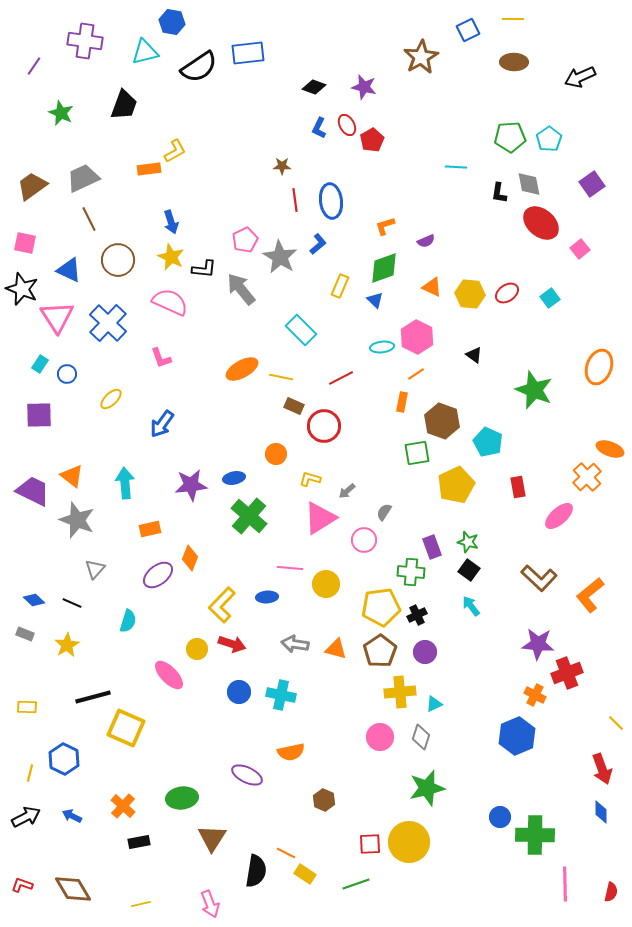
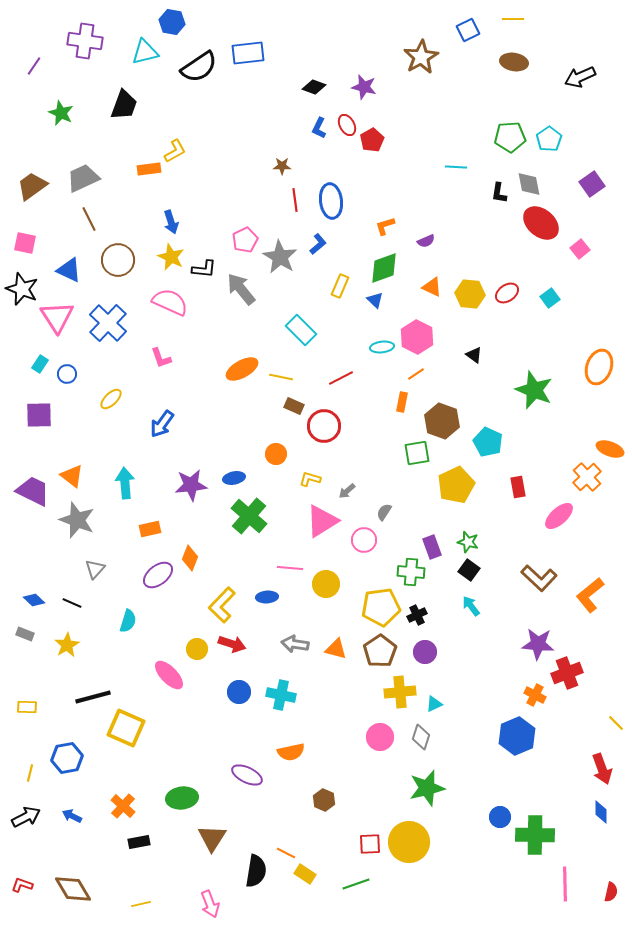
brown ellipse at (514, 62): rotated 8 degrees clockwise
pink triangle at (320, 518): moved 2 px right, 3 px down
blue hexagon at (64, 759): moved 3 px right, 1 px up; rotated 24 degrees clockwise
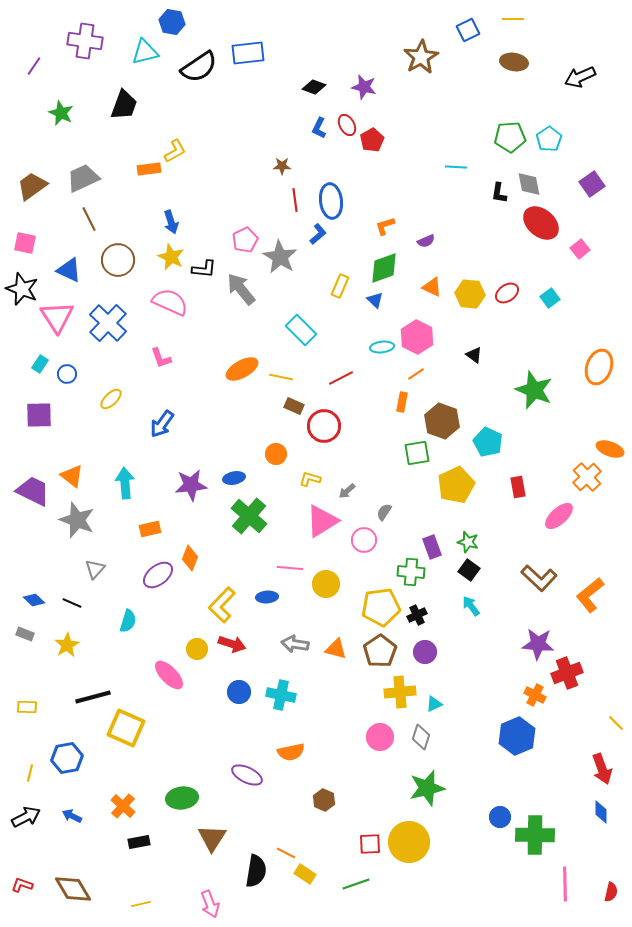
blue L-shape at (318, 244): moved 10 px up
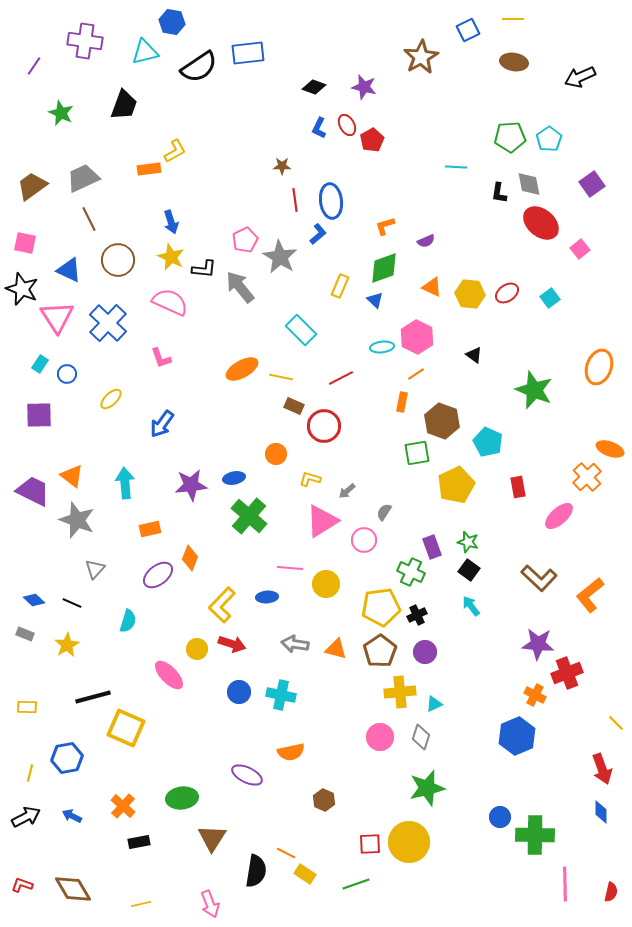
gray arrow at (241, 289): moved 1 px left, 2 px up
green cross at (411, 572): rotated 20 degrees clockwise
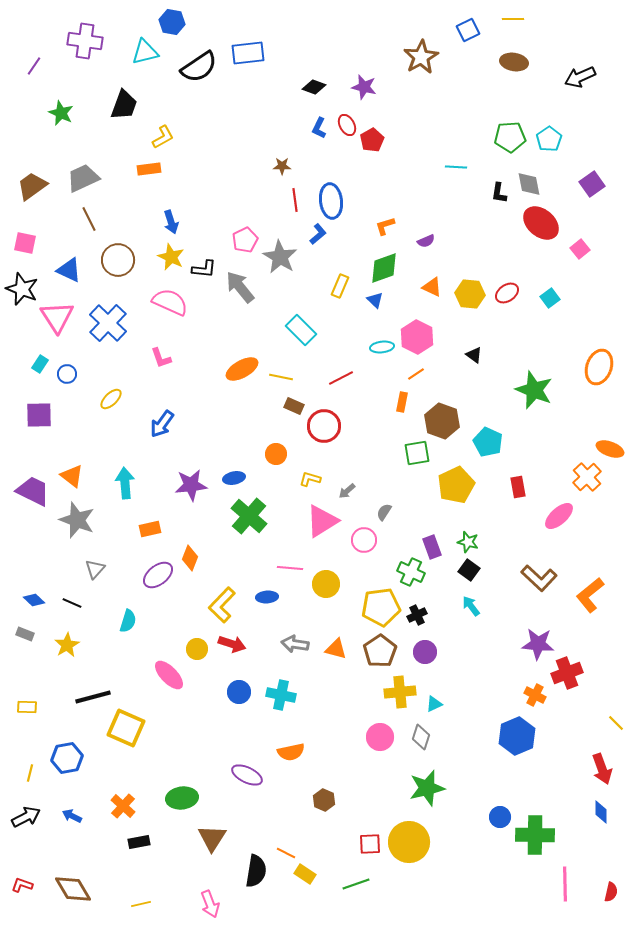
yellow L-shape at (175, 151): moved 12 px left, 14 px up
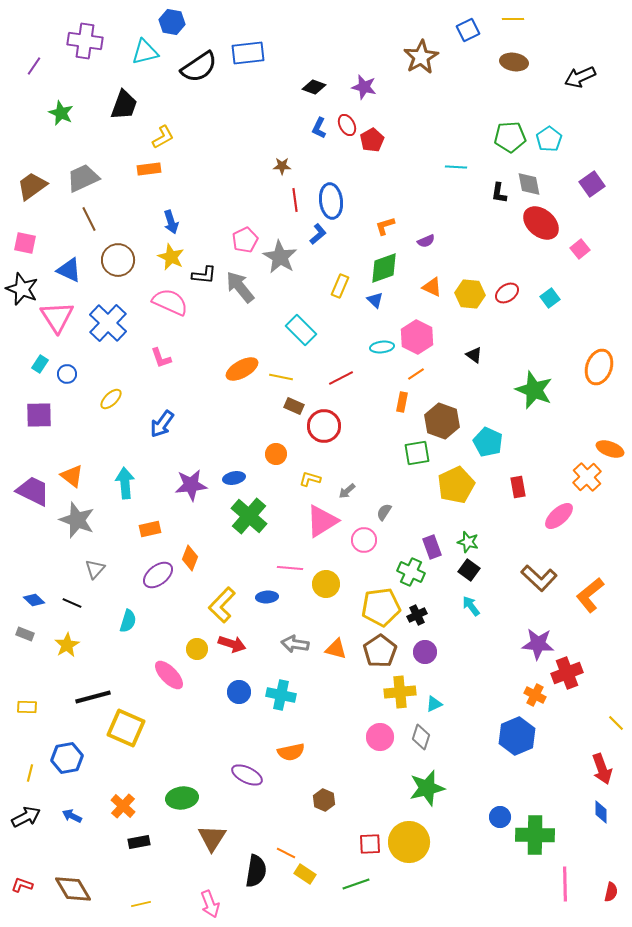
black L-shape at (204, 269): moved 6 px down
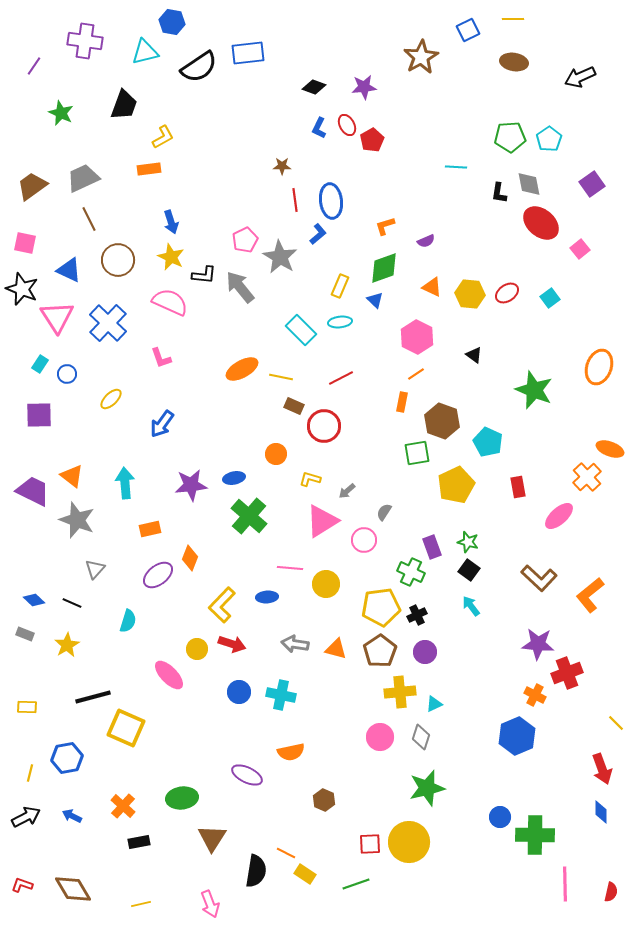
purple star at (364, 87): rotated 20 degrees counterclockwise
cyan ellipse at (382, 347): moved 42 px left, 25 px up
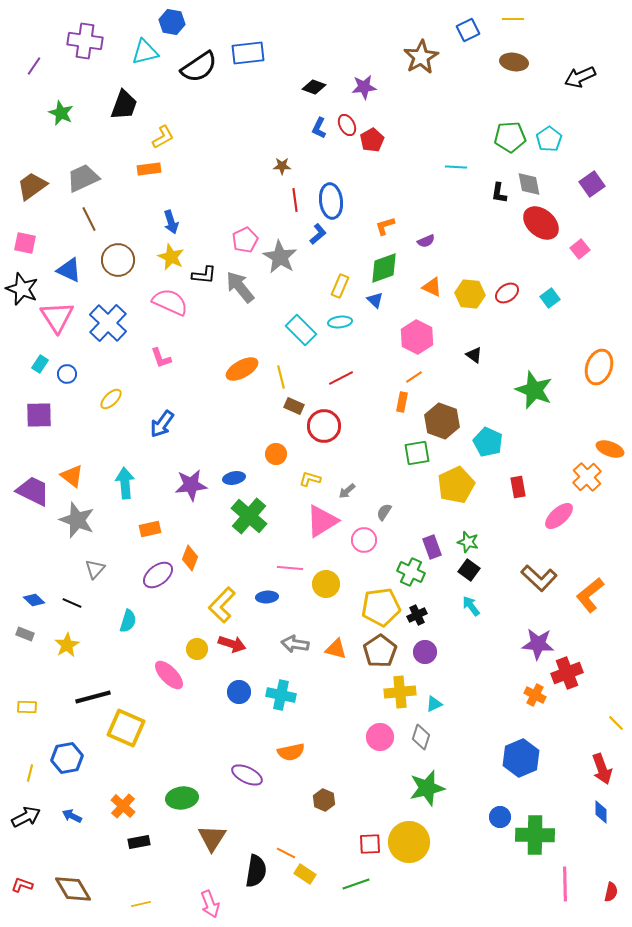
orange line at (416, 374): moved 2 px left, 3 px down
yellow line at (281, 377): rotated 65 degrees clockwise
blue hexagon at (517, 736): moved 4 px right, 22 px down
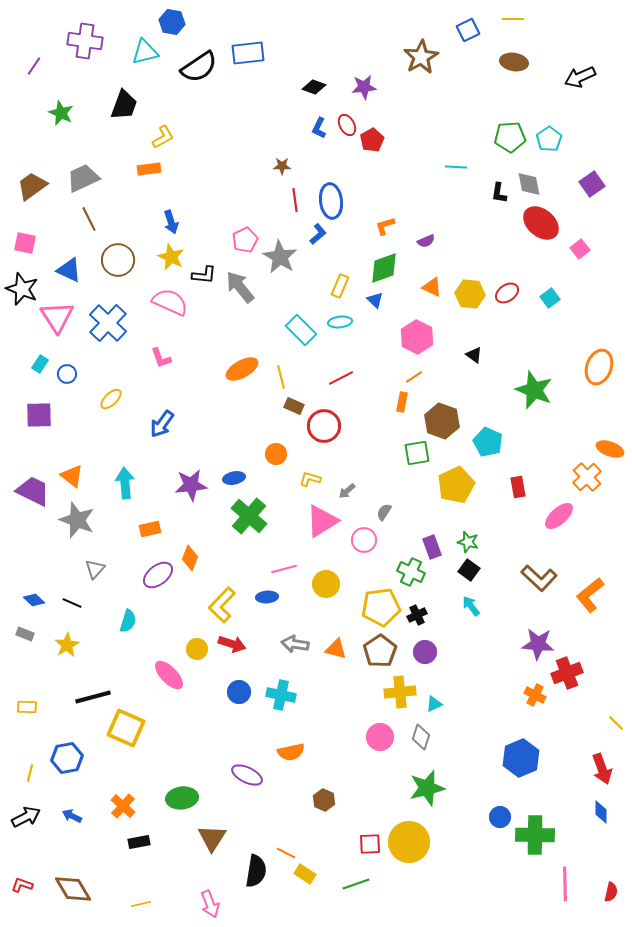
pink line at (290, 568): moved 6 px left, 1 px down; rotated 20 degrees counterclockwise
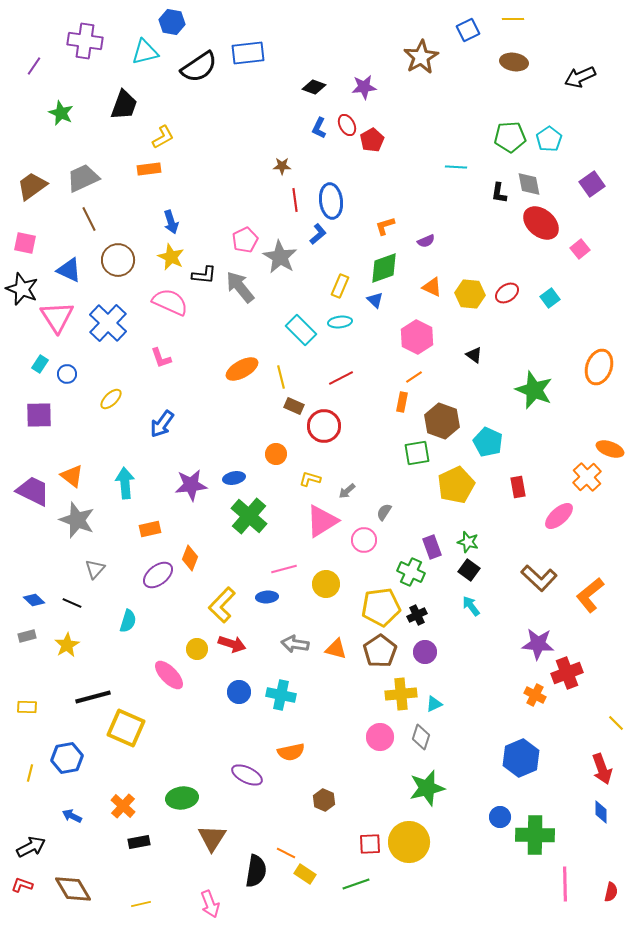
gray rectangle at (25, 634): moved 2 px right, 2 px down; rotated 36 degrees counterclockwise
yellow cross at (400, 692): moved 1 px right, 2 px down
black arrow at (26, 817): moved 5 px right, 30 px down
